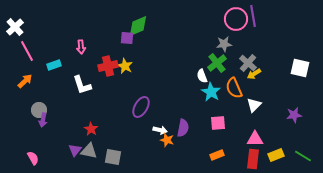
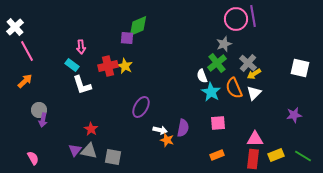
gray star: rotated 14 degrees counterclockwise
cyan rectangle: moved 18 px right; rotated 56 degrees clockwise
white triangle: moved 12 px up
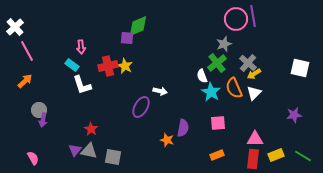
white arrow: moved 39 px up
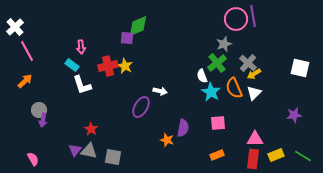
pink semicircle: moved 1 px down
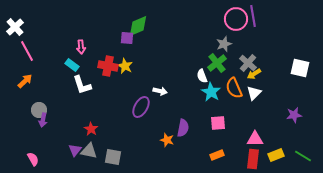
red cross: rotated 24 degrees clockwise
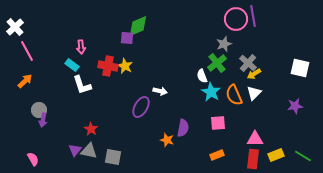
orange semicircle: moved 7 px down
purple star: moved 1 px right, 9 px up
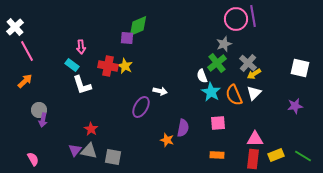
orange rectangle: rotated 24 degrees clockwise
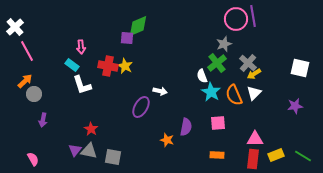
gray circle: moved 5 px left, 16 px up
purple semicircle: moved 3 px right, 1 px up
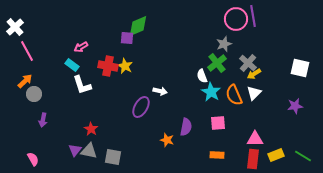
pink arrow: rotated 64 degrees clockwise
